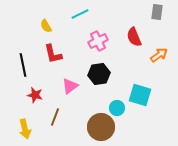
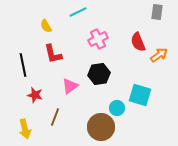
cyan line: moved 2 px left, 2 px up
red semicircle: moved 4 px right, 5 px down
pink cross: moved 2 px up
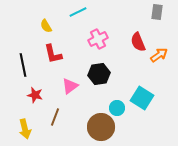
cyan square: moved 2 px right, 3 px down; rotated 15 degrees clockwise
